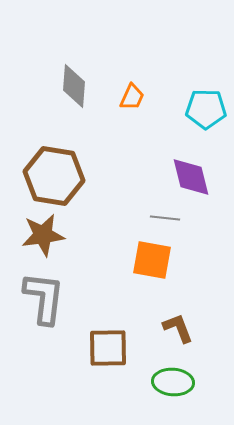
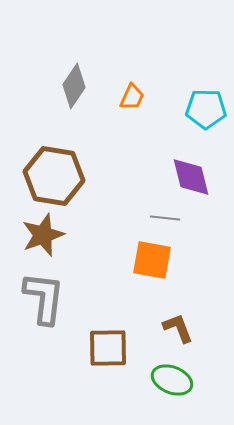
gray diamond: rotated 30 degrees clockwise
brown star: rotated 12 degrees counterclockwise
green ellipse: moved 1 px left, 2 px up; rotated 18 degrees clockwise
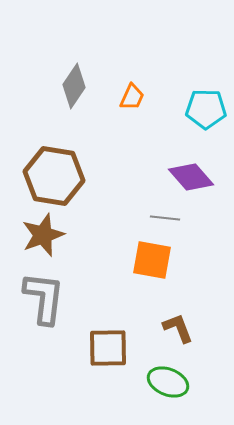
purple diamond: rotated 27 degrees counterclockwise
green ellipse: moved 4 px left, 2 px down
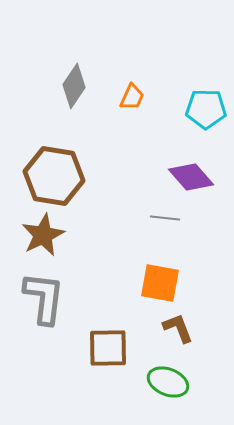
brown star: rotated 6 degrees counterclockwise
orange square: moved 8 px right, 23 px down
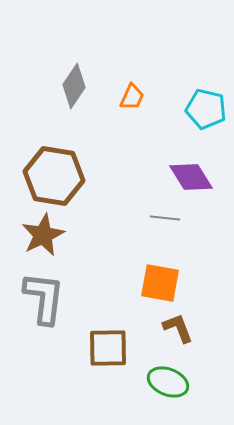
cyan pentagon: rotated 12 degrees clockwise
purple diamond: rotated 9 degrees clockwise
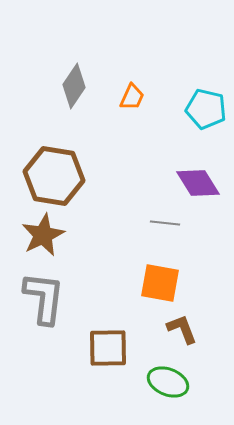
purple diamond: moved 7 px right, 6 px down
gray line: moved 5 px down
brown L-shape: moved 4 px right, 1 px down
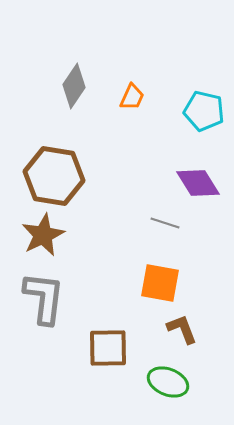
cyan pentagon: moved 2 px left, 2 px down
gray line: rotated 12 degrees clockwise
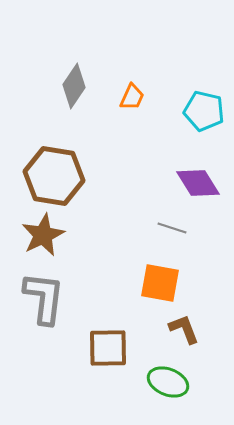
gray line: moved 7 px right, 5 px down
brown L-shape: moved 2 px right
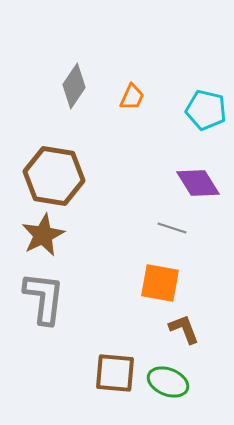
cyan pentagon: moved 2 px right, 1 px up
brown square: moved 7 px right, 25 px down; rotated 6 degrees clockwise
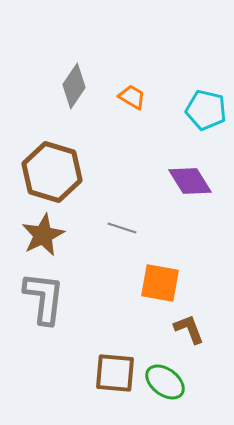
orange trapezoid: rotated 84 degrees counterclockwise
brown hexagon: moved 2 px left, 4 px up; rotated 8 degrees clockwise
purple diamond: moved 8 px left, 2 px up
gray line: moved 50 px left
brown L-shape: moved 5 px right
green ellipse: moved 3 px left; rotated 15 degrees clockwise
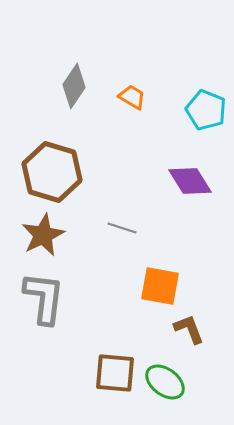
cyan pentagon: rotated 9 degrees clockwise
orange square: moved 3 px down
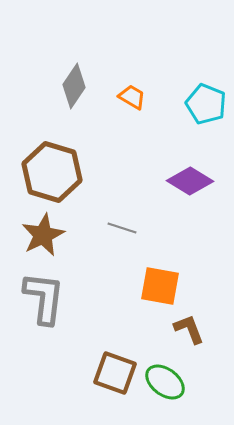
cyan pentagon: moved 6 px up
purple diamond: rotated 27 degrees counterclockwise
brown square: rotated 15 degrees clockwise
